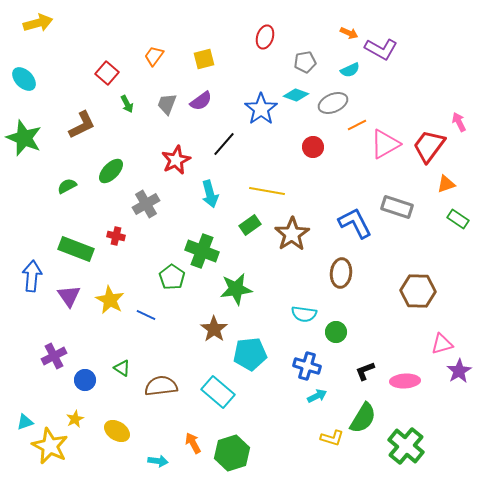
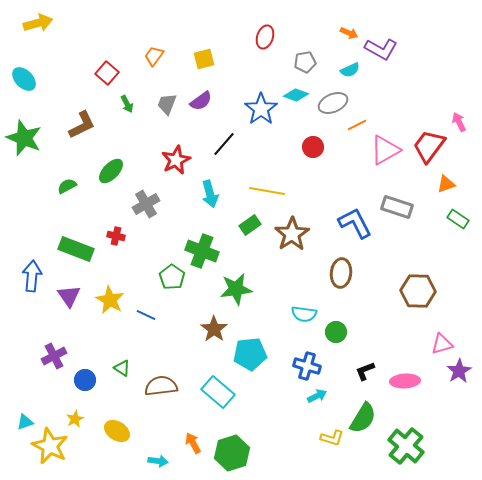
pink triangle at (385, 144): moved 6 px down
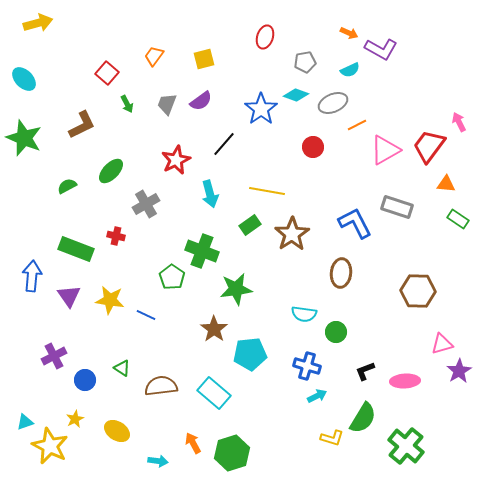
orange triangle at (446, 184): rotated 24 degrees clockwise
yellow star at (110, 300): rotated 20 degrees counterclockwise
cyan rectangle at (218, 392): moved 4 px left, 1 px down
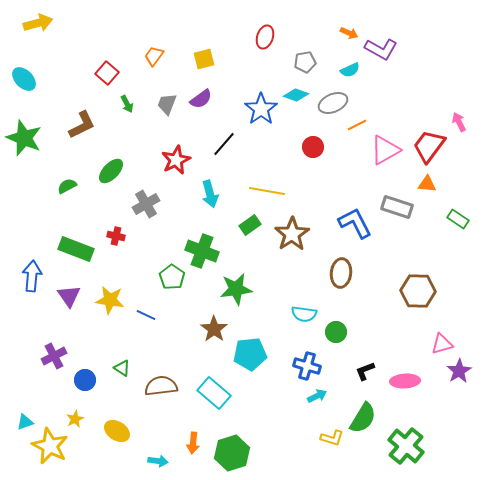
purple semicircle at (201, 101): moved 2 px up
orange triangle at (446, 184): moved 19 px left
orange arrow at (193, 443): rotated 145 degrees counterclockwise
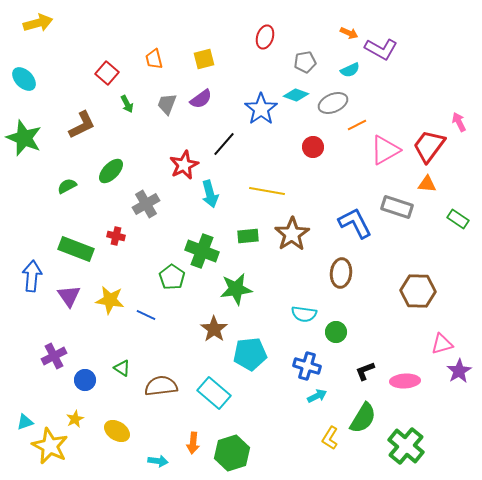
orange trapezoid at (154, 56): moved 3 px down; rotated 50 degrees counterclockwise
red star at (176, 160): moved 8 px right, 5 px down
green rectangle at (250, 225): moved 2 px left, 11 px down; rotated 30 degrees clockwise
yellow L-shape at (332, 438): moved 2 px left; rotated 105 degrees clockwise
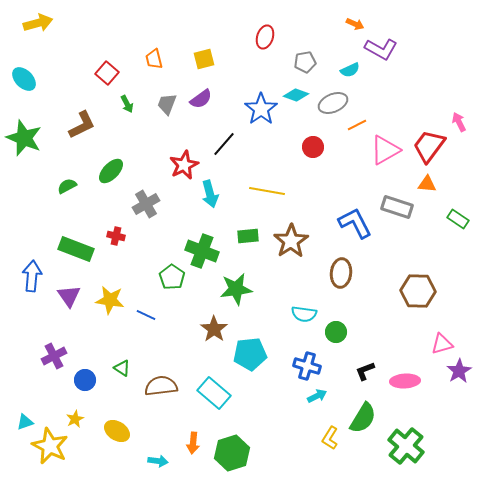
orange arrow at (349, 33): moved 6 px right, 9 px up
brown star at (292, 234): moved 1 px left, 7 px down
